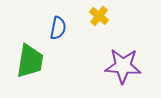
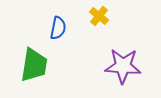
green trapezoid: moved 4 px right, 4 px down
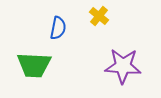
green trapezoid: rotated 84 degrees clockwise
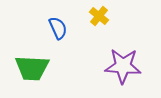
blue semicircle: rotated 35 degrees counterclockwise
green trapezoid: moved 2 px left, 3 px down
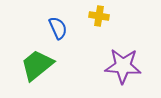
yellow cross: rotated 30 degrees counterclockwise
green trapezoid: moved 5 px right, 3 px up; rotated 138 degrees clockwise
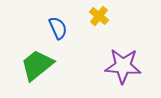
yellow cross: rotated 30 degrees clockwise
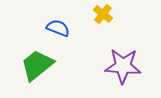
yellow cross: moved 4 px right, 2 px up
blue semicircle: rotated 45 degrees counterclockwise
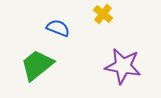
purple star: rotated 6 degrees clockwise
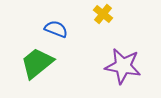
blue semicircle: moved 2 px left, 1 px down
green trapezoid: moved 2 px up
